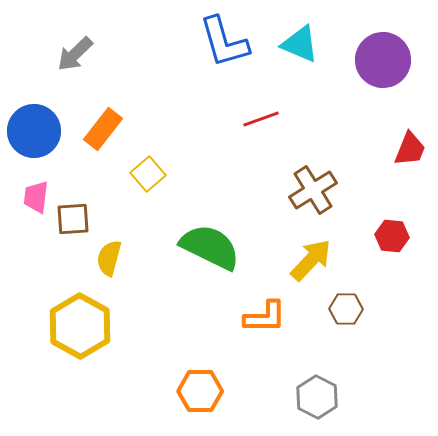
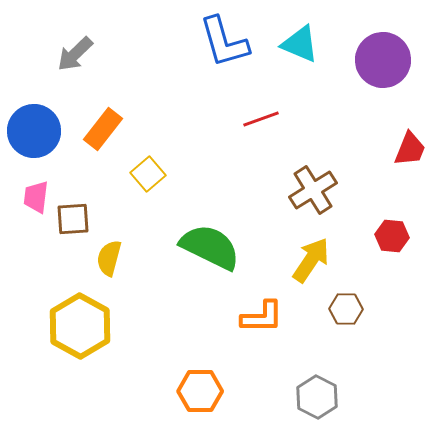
yellow arrow: rotated 9 degrees counterclockwise
orange L-shape: moved 3 px left
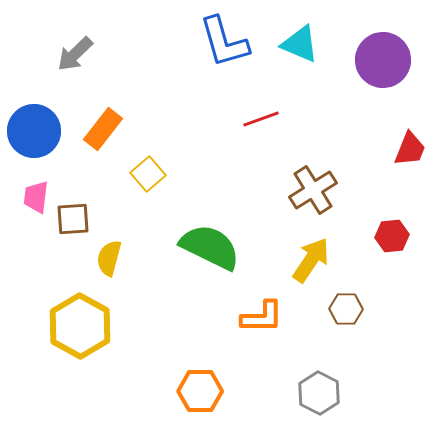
red hexagon: rotated 12 degrees counterclockwise
gray hexagon: moved 2 px right, 4 px up
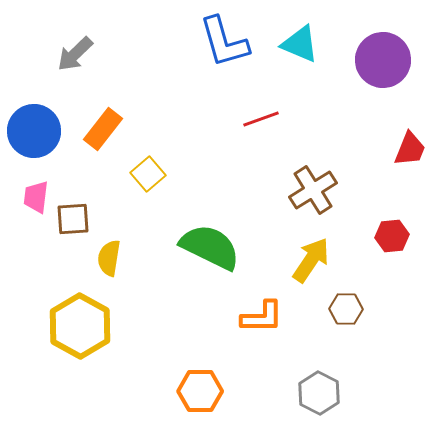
yellow semicircle: rotated 6 degrees counterclockwise
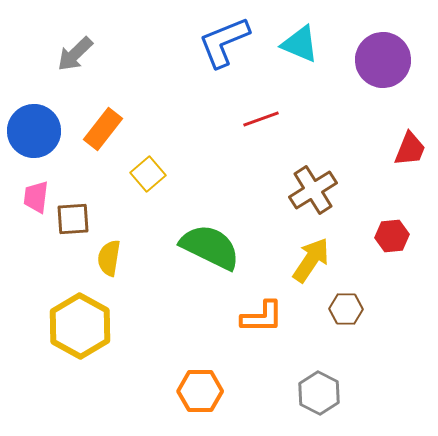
blue L-shape: rotated 84 degrees clockwise
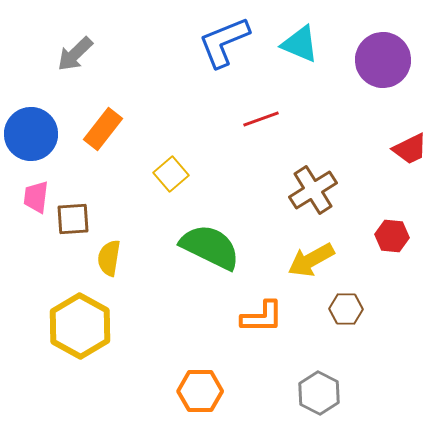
blue circle: moved 3 px left, 3 px down
red trapezoid: rotated 42 degrees clockwise
yellow square: moved 23 px right
red hexagon: rotated 12 degrees clockwise
yellow arrow: rotated 153 degrees counterclockwise
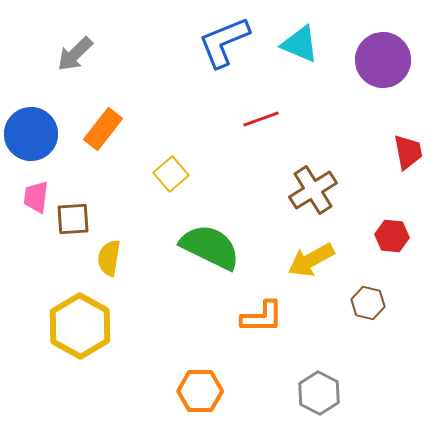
red trapezoid: moved 2 px left, 3 px down; rotated 75 degrees counterclockwise
brown hexagon: moved 22 px right, 6 px up; rotated 12 degrees clockwise
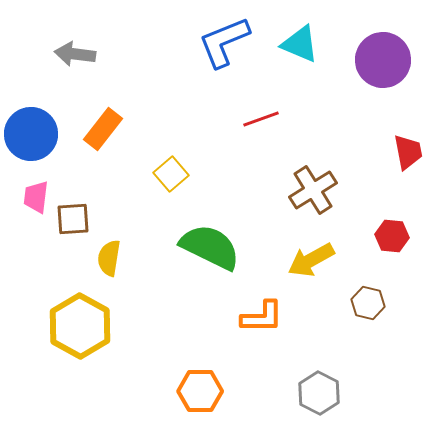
gray arrow: rotated 51 degrees clockwise
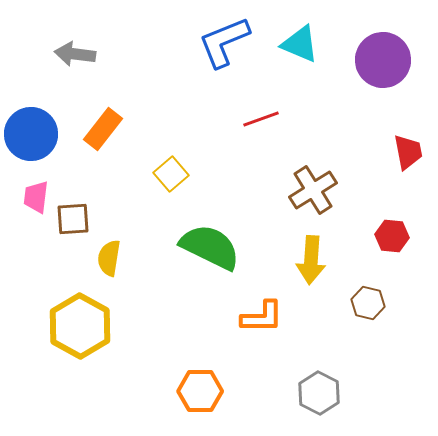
yellow arrow: rotated 57 degrees counterclockwise
